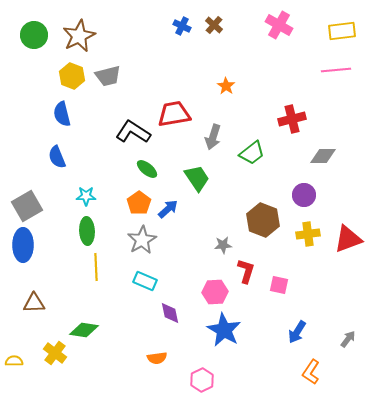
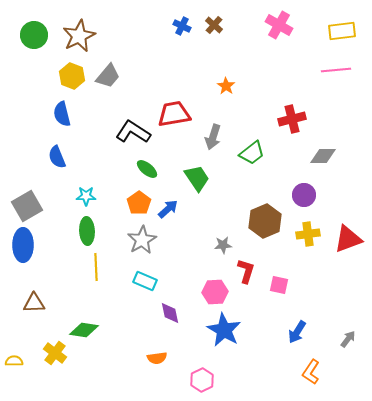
gray trapezoid at (108, 76): rotated 36 degrees counterclockwise
brown hexagon at (263, 220): moved 2 px right, 1 px down; rotated 16 degrees clockwise
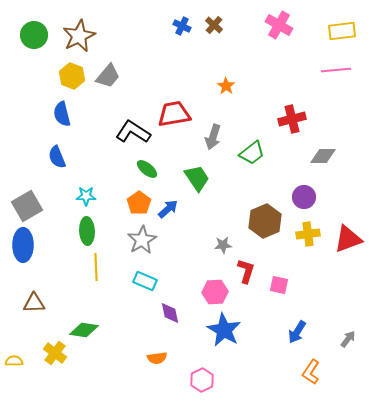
purple circle at (304, 195): moved 2 px down
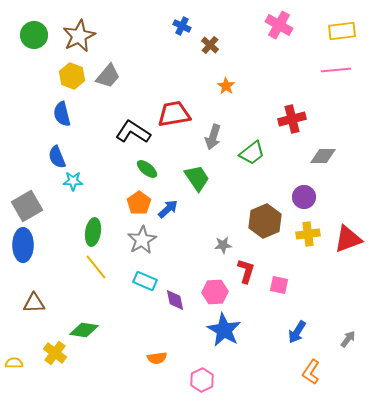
brown cross at (214, 25): moved 4 px left, 20 px down
cyan star at (86, 196): moved 13 px left, 15 px up
green ellipse at (87, 231): moved 6 px right, 1 px down; rotated 12 degrees clockwise
yellow line at (96, 267): rotated 36 degrees counterclockwise
purple diamond at (170, 313): moved 5 px right, 13 px up
yellow semicircle at (14, 361): moved 2 px down
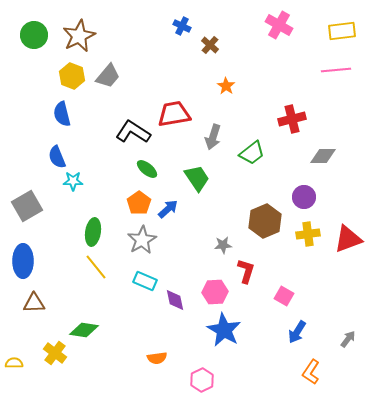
blue ellipse at (23, 245): moved 16 px down
pink square at (279, 285): moved 5 px right, 11 px down; rotated 18 degrees clockwise
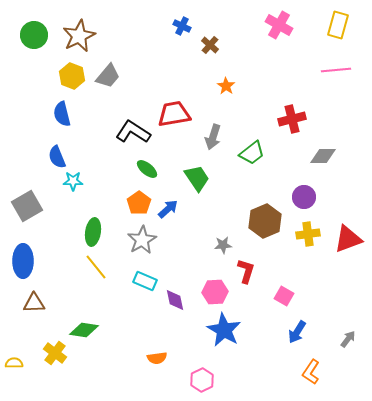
yellow rectangle at (342, 31): moved 4 px left, 6 px up; rotated 68 degrees counterclockwise
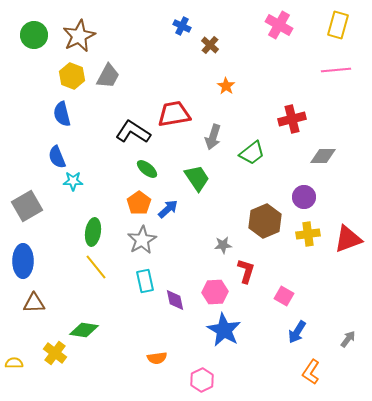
gray trapezoid at (108, 76): rotated 12 degrees counterclockwise
cyan rectangle at (145, 281): rotated 55 degrees clockwise
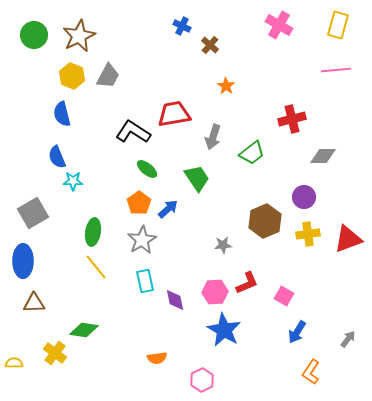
gray square at (27, 206): moved 6 px right, 7 px down
red L-shape at (246, 271): moved 1 px right, 12 px down; rotated 50 degrees clockwise
